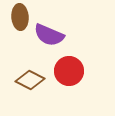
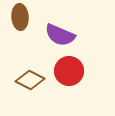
purple semicircle: moved 11 px right
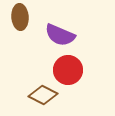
red circle: moved 1 px left, 1 px up
brown diamond: moved 13 px right, 15 px down
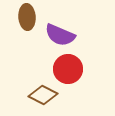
brown ellipse: moved 7 px right
red circle: moved 1 px up
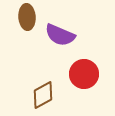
red circle: moved 16 px right, 5 px down
brown diamond: rotated 56 degrees counterclockwise
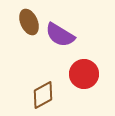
brown ellipse: moved 2 px right, 5 px down; rotated 20 degrees counterclockwise
purple semicircle: rotated 8 degrees clockwise
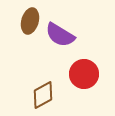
brown ellipse: moved 1 px right, 1 px up; rotated 40 degrees clockwise
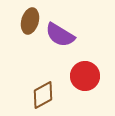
red circle: moved 1 px right, 2 px down
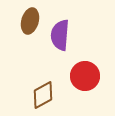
purple semicircle: rotated 64 degrees clockwise
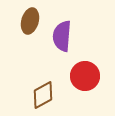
purple semicircle: moved 2 px right, 1 px down
